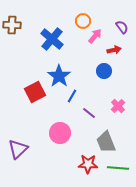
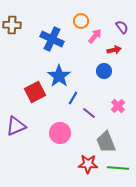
orange circle: moved 2 px left
blue cross: rotated 15 degrees counterclockwise
blue line: moved 1 px right, 2 px down
purple triangle: moved 2 px left, 23 px up; rotated 20 degrees clockwise
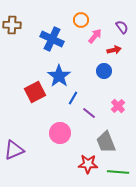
orange circle: moved 1 px up
purple triangle: moved 2 px left, 24 px down
green line: moved 4 px down
